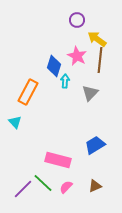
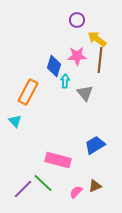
pink star: rotated 30 degrees counterclockwise
gray triangle: moved 5 px left; rotated 24 degrees counterclockwise
cyan triangle: moved 1 px up
pink semicircle: moved 10 px right, 5 px down
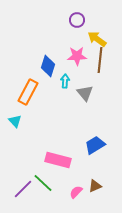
blue diamond: moved 6 px left
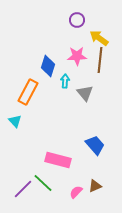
yellow arrow: moved 2 px right, 1 px up
blue trapezoid: rotated 80 degrees clockwise
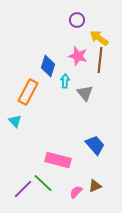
pink star: moved 1 px right; rotated 18 degrees clockwise
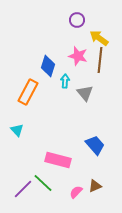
cyan triangle: moved 2 px right, 9 px down
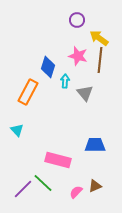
blue diamond: moved 1 px down
blue trapezoid: rotated 50 degrees counterclockwise
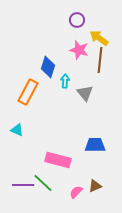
pink star: moved 1 px right, 6 px up
cyan triangle: rotated 24 degrees counterclockwise
purple line: moved 4 px up; rotated 45 degrees clockwise
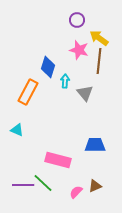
brown line: moved 1 px left, 1 px down
